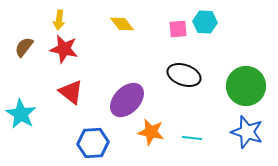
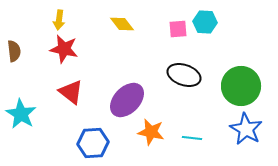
brown semicircle: moved 10 px left, 4 px down; rotated 135 degrees clockwise
green circle: moved 5 px left
blue star: moved 1 px left, 3 px up; rotated 12 degrees clockwise
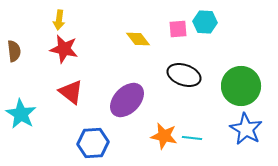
yellow diamond: moved 16 px right, 15 px down
orange star: moved 13 px right, 4 px down
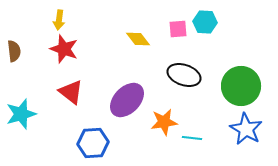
red star: rotated 8 degrees clockwise
cyan star: rotated 24 degrees clockwise
orange star: moved 14 px up; rotated 20 degrees counterclockwise
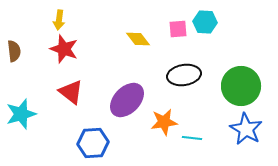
black ellipse: rotated 28 degrees counterclockwise
